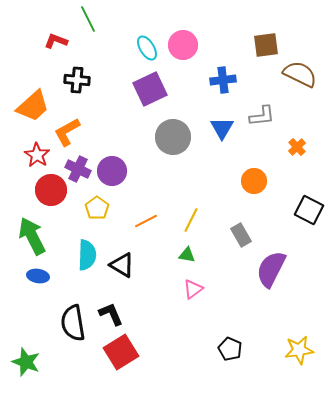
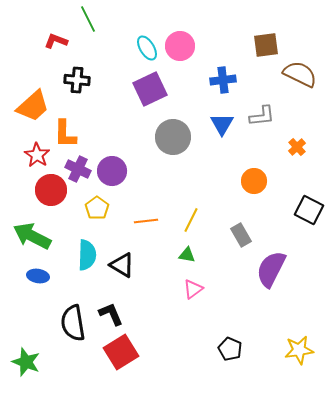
pink circle: moved 3 px left, 1 px down
blue triangle: moved 4 px up
orange L-shape: moved 2 px left, 2 px down; rotated 60 degrees counterclockwise
orange line: rotated 20 degrees clockwise
green arrow: rotated 36 degrees counterclockwise
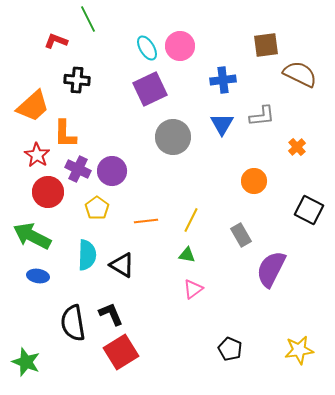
red circle: moved 3 px left, 2 px down
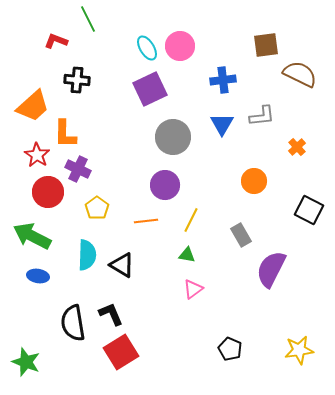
purple circle: moved 53 px right, 14 px down
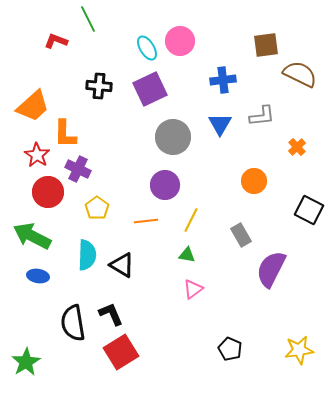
pink circle: moved 5 px up
black cross: moved 22 px right, 6 px down
blue triangle: moved 2 px left
green star: rotated 20 degrees clockwise
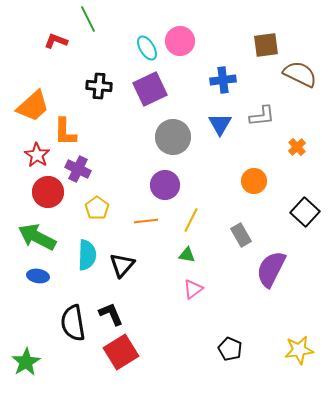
orange L-shape: moved 2 px up
black square: moved 4 px left, 2 px down; rotated 16 degrees clockwise
green arrow: moved 5 px right, 1 px down
black triangle: rotated 40 degrees clockwise
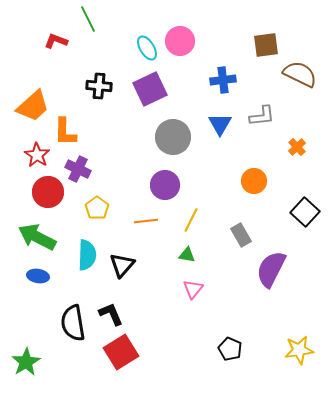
pink triangle: rotated 15 degrees counterclockwise
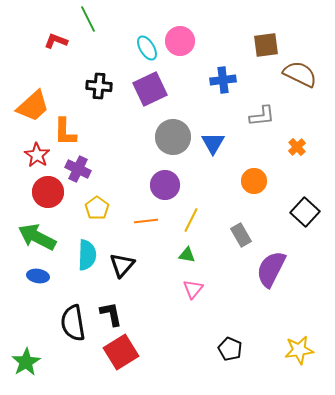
blue triangle: moved 7 px left, 19 px down
black L-shape: rotated 12 degrees clockwise
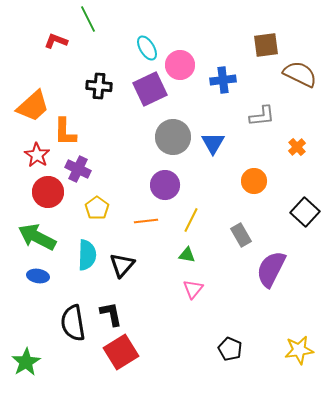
pink circle: moved 24 px down
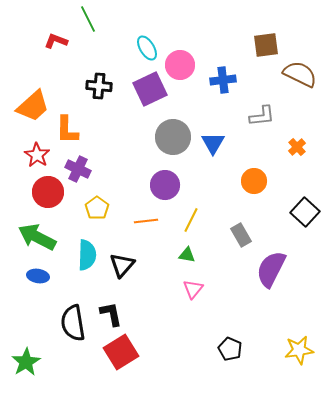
orange L-shape: moved 2 px right, 2 px up
